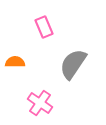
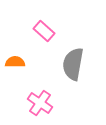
pink rectangle: moved 4 px down; rotated 25 degrees counterclockwise
gray semicircle: rotated 24 degrees counterclockwise
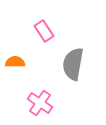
pink rectangle: rotated 15 degrees clockwise
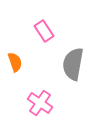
orange semicircle: rotated 72 degrees clockwise
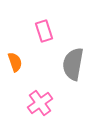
pink rectangle: rotated 15 degrees clockwise
pink cross: rotated 20 degrees clockwise
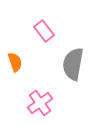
pink rectangle: rotated 20 degrees counterclockwise
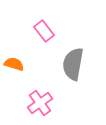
orange semicircle: moved 1 px left, 2 px down; rotated 54 degrees counterclockwise
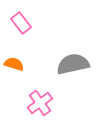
pink rectangle: moved 23 px left, 8 px up
gray semicircle: rotated 68 degrees clockwise
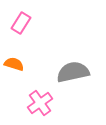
pink rectangle: rotated 70 degrees clockwise
gray semicircle: moved 8 px down
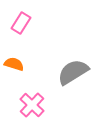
gray semicircle: rotated 20 degrees counterclockwise
pink cross: moved 8 px left, 2 px down; rotated 10 degrees counterclockwise
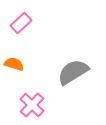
pink rectangle: rotated 15 degrees clockwise
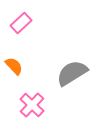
orange semicircle: moved 2 px down; rotated 30 degrees clockwise
gray semicircle: moved 1 px left, 1 px down
